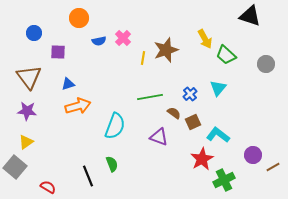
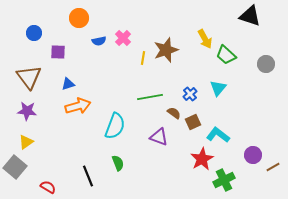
green semicircle: moved 6 px right, 1 px up
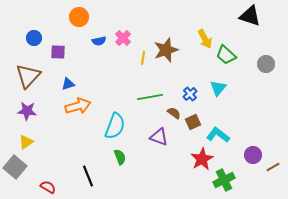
orange circle: moved 1 px up
blue circle: moved 5 px down
brown triangle: moved 1 px left, 1 px up; rotated 20 degrees clockwise
green semicircle: moved 2 px right, 6 px up
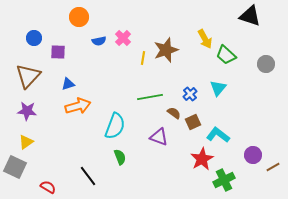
gray square: rotated 15 degrees counterclockwise
black line: rotated 15 degrees counterclockwise
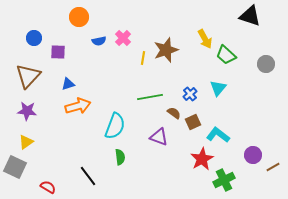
green semicircle: rotated 14 degrees clockwise
